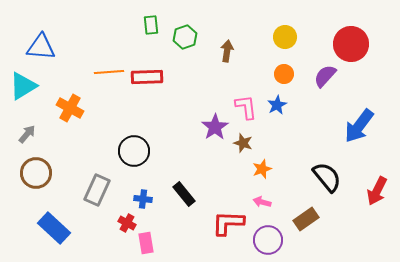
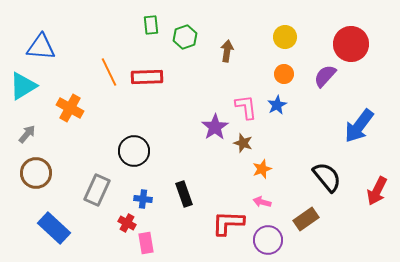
orange line: rotated 68 degrees clockwise
black rectangle: rotated 20 degrees clockwise
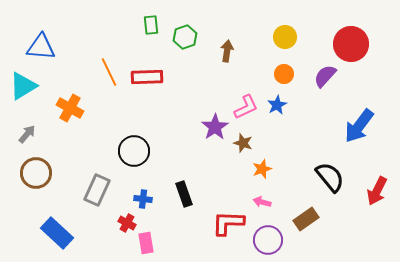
pink L-shape: rotated 72 degrees clockwise
black semicircle: moved 3 px right
blue rectangle: moved 3 px right, 5 px down
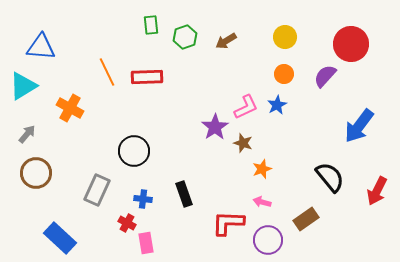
brown arrow: moved 1 px left, 10 px up; rotated 130 degrees counterclockwise
orange line: moved 2 px left
blue rectangle: moved 3 px right, 5 px down
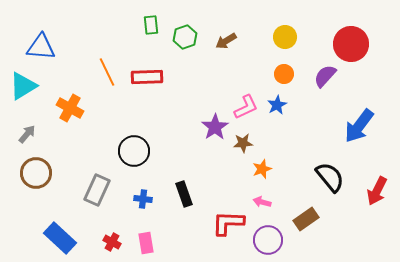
brown star: rotated 24 degrees counterclockwise
red cross: moved 15 px left, 19 px down
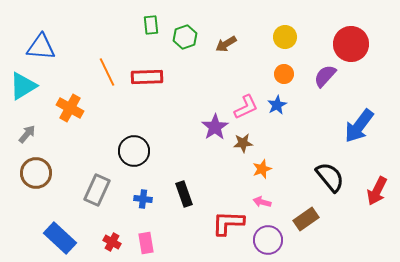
brown arrow: moved 3 px down
